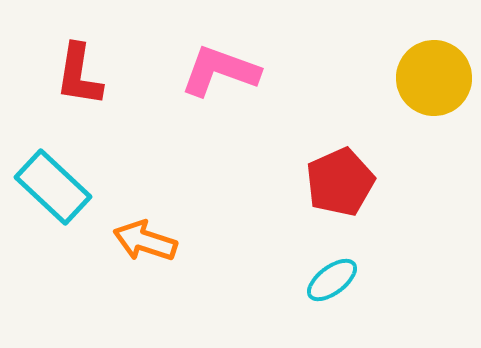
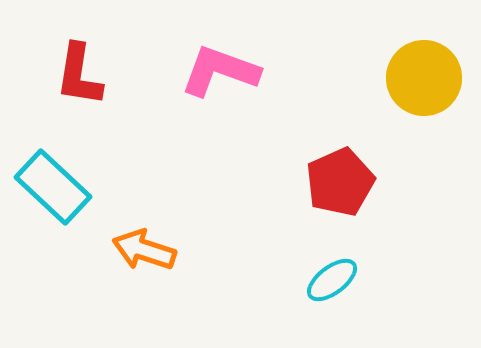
yellow circle: moved 10 px left
orange arrow: moved 1 px left, 9 px down
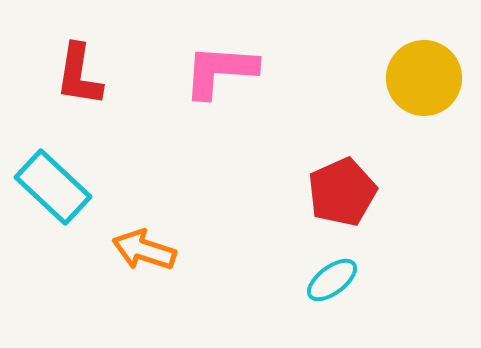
pink L-shape: rotated 16 degrees counterclockwise
red pentagon: moved 2 px right, 10 px down
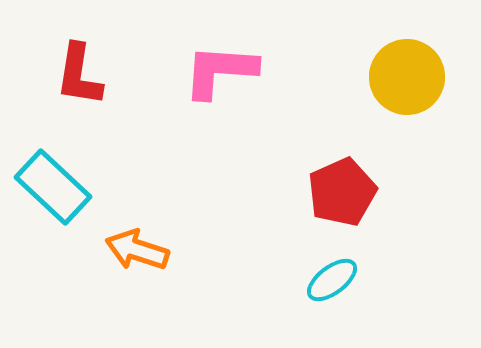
yellow circle: moved 17 px left, 1 px up
orange arrow: moved 7 px left
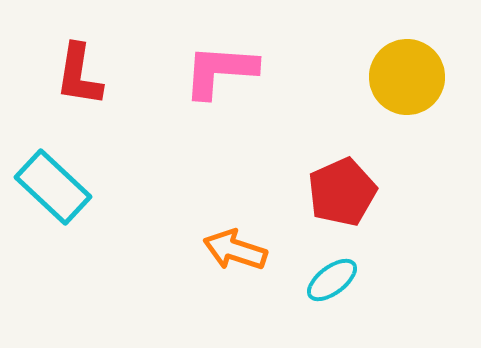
orange arrow: moved 98 px right
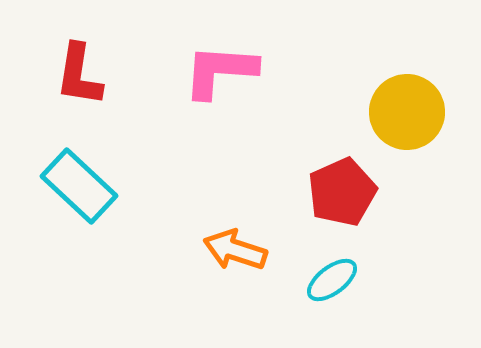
yellow circle: moved 35 px down
cyan rectangle: moved 26 px right, 1 px up
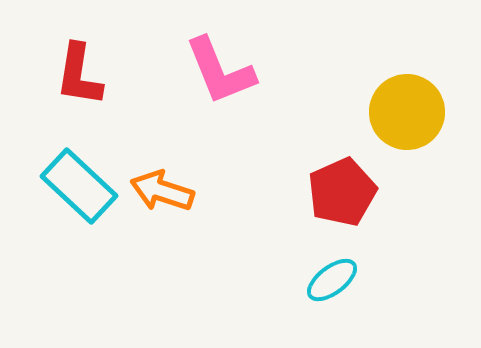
pink L-shape: rotated 116 degrees counterclockwise
orange arrow: moved 73 px left, 59 px up
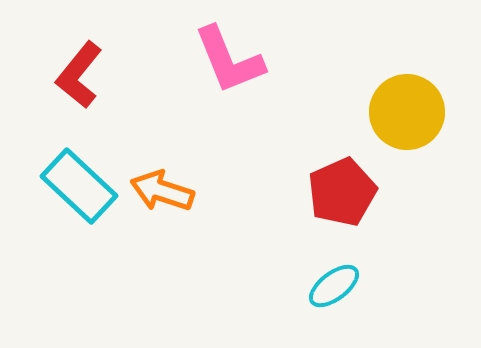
pink L-shape: moved 9 px right, 11 px up
red L-shape: rotated 30 degrees clockwise
cyan ellipse: moved 2 px right, 6 px down
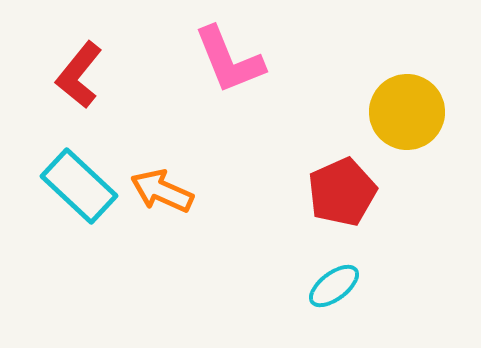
orange arrow: rotated 6 degrees clockwise
